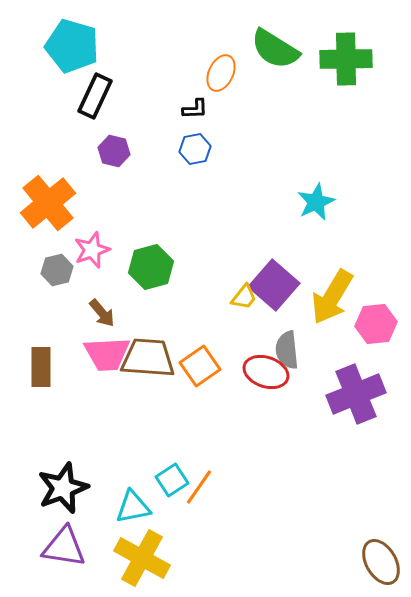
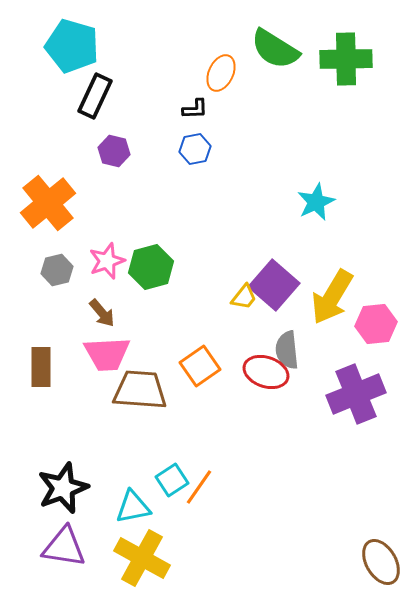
pink star: moved 15 px right, 11 px down
brown trapezoid: moved 8 px left, 32 px down
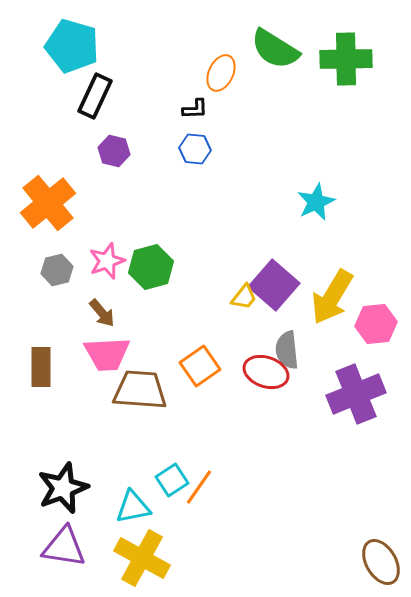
blue hexagon: rotated 16 degrees clockwise
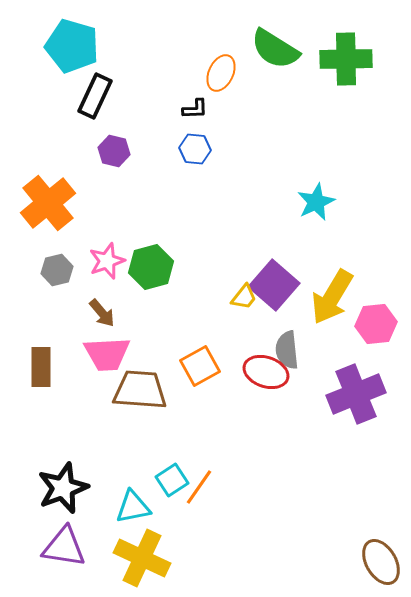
orange square: rotated 6 degrees clockwise
yellow cross: rotated 4 degrees counterclockwise
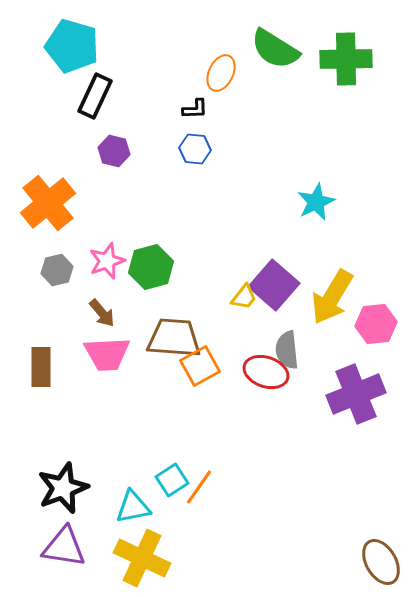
brown trapezoid: moved 34 px right, 52 px up
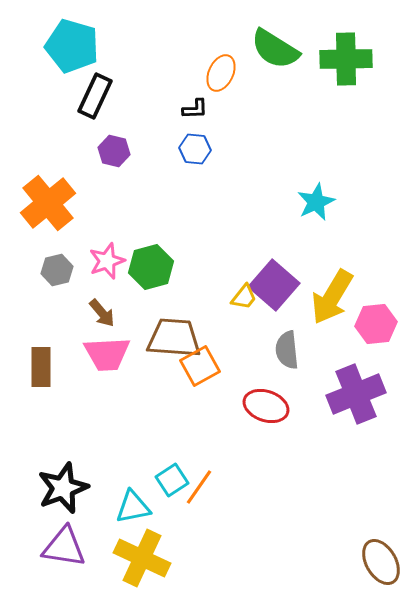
red ellipse: moved 34 px down
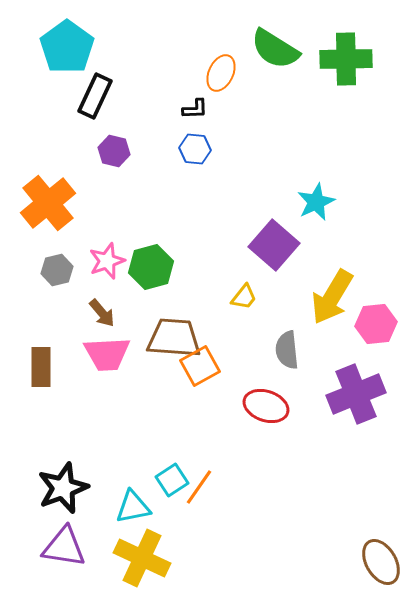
cyan pentagon: moved 5 px left, 1 px down; rotated 20 degrees clockwise
purple square: moved 40 px up
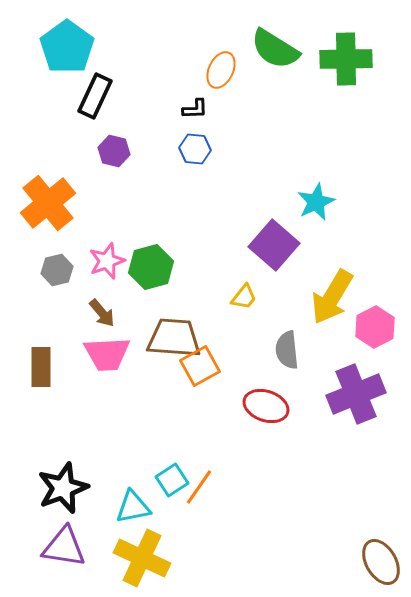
orange ellipse: moved 3 px up
pink hexagon: moved 1 px left, 3 px down; rotated 21 degrees counterclockwise
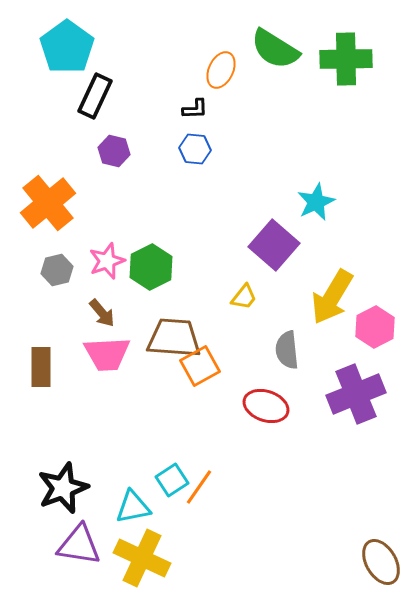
green hexagon: rotated 12 degrees counterclockwise
purple triangle: moved 15 px right, 2 px up
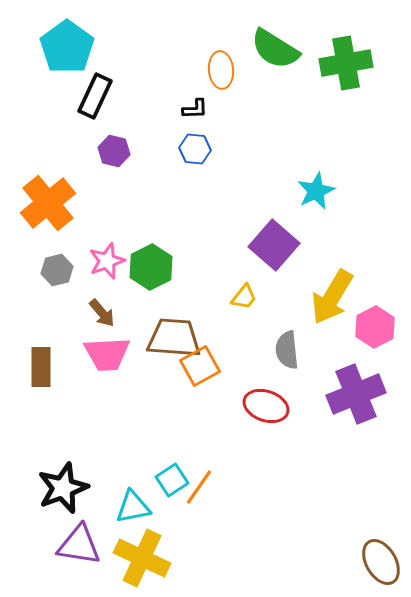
green cross: moved 4 px down; rotated 9 degrees counterclockwise
orange ellipse: rotated 30 degrees counterclockwise
cyan star: moved 11 px up
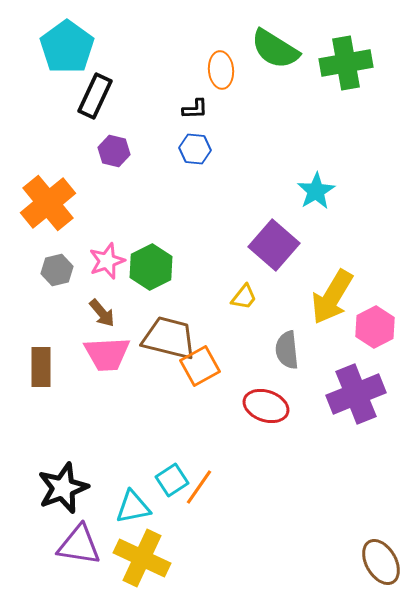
cyan star: rotated 6 degrees counterclockwise
brown trapezoid: moved 5 px left; rotated 10 degrees clockwise
